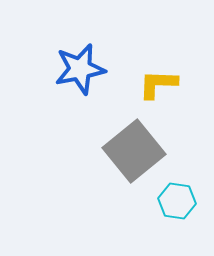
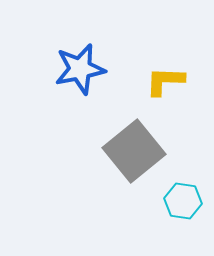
yellow L-shape: moved 7 px right, 3 px up
cyan hexagon: moved 6 px right
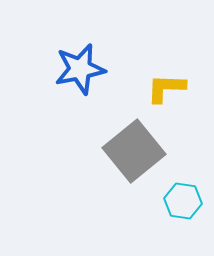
yellow L-shape: moved 1 px right, 7 px down
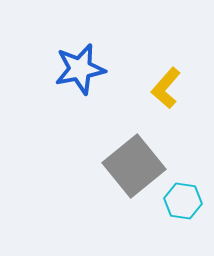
yellow L-shape: rotated 51 degrees counterclockwise
gray square: moved 15 px down
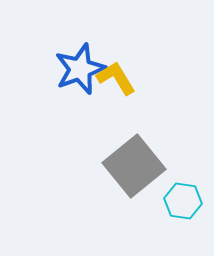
blue star: rotated 9 degrees counterclockwise
yellow L-shape: moved 50 px left, 10 px up; rotated 108 degrees clockwise
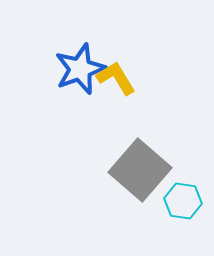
gray square: moved 6 px right, 4 px down; rotated 10 degrees counterclockwise
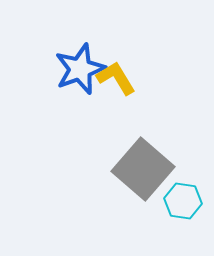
gray square: moved 3 px right, 1 px up
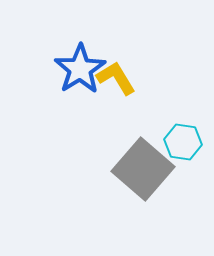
blue star: rotated 12 degrees counterclockwise
cyan hexagon: moved 59 px up
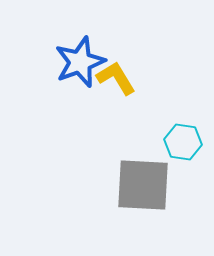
blue star: moved 7 px up; rotated 12 degrees clockwise
gray square: moved 16 px down; rotated 38 degrees counterclockwise
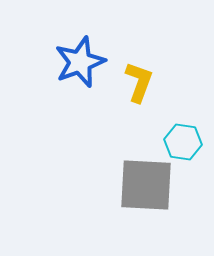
yellow L-shape: moved 23 px right, 4 px down; rotated 51 degrees clockwise
gray square: moved 3 px right
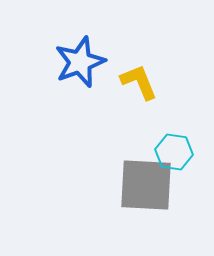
yellow L-shape: rotated 42 degrees counterclockwise
cyan hexagon: moved 9 px left, 10 px down
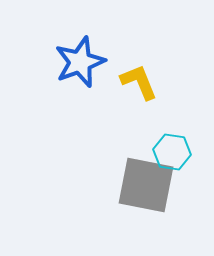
cyan hexagon: moved 2 px left
gray square: rotated 8 degrees clockwise
